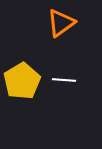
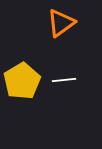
white line: rotated 10 degrees counterclockwise
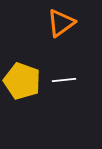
yellow pentagon: rotated 21 degrees counterclockwise
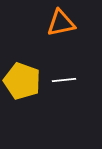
orange triangle: rotated 24 degrees clockwise
